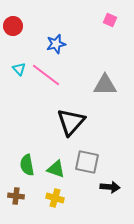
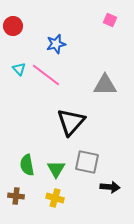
green triangle: rotated 42 degrees clockwise
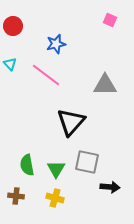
cyan triangle: moved 9 px left, 5 px up
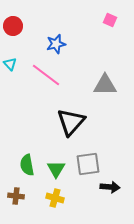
gray square: moved 1 px right, 2 px down; rotated 20 degrees counterclockwise
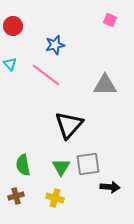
blue star: moved 1 px left, 1 px down
black triangle: moved 2 px left, 3 px down
green semicircle: moved 4 px left
green triangle: moved 5 px right, 2 px up
brown cross: rotated 21 degrees counterclockwise
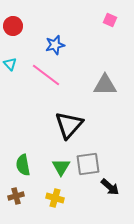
black arrow: rotated 36 degrees clockwise
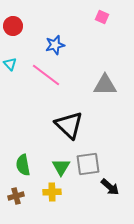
pink square: moved 8 px left, 3 px up
black triangle: rotated 28 degrees counterclockwise
yellow cross: moved 3 px left, 6 px up; rotated 18 degrees counterclockwise
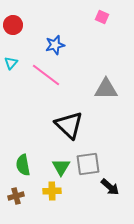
red circle: moved 1 px up
cyan triangle: moved 1 px right, 1 px up; rotated 24 degrees clockwise
gray triangle: moved 1 px right, 4 px down
yellow cross: moved 1 px up
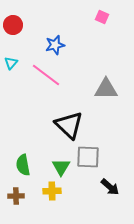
gray square: moved 7 px up; rotated 10 degrees clockwise
brown cross: rotated 14 degrees clockwise
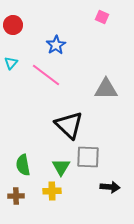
blue star: moved 1 px right; rotated 18 degrees counterclockwise
black arrow: rotated 36 degrees counterclockwise
